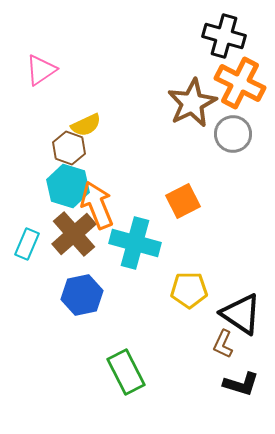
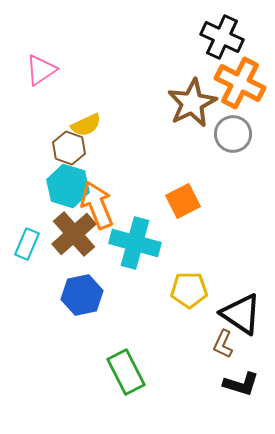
black cross: moved 2 px left, 1 px down; rotated 9 degrees clockwise
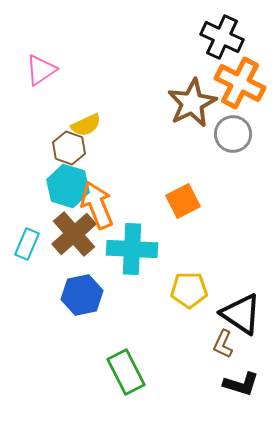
cyan cross: moved 3 px left, 6 px down; rotated 12 degrees counterclockwise
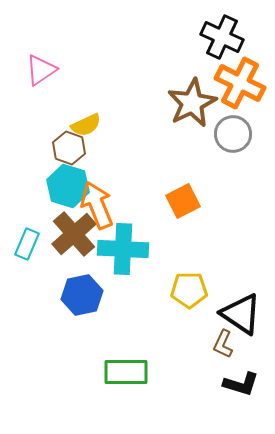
cyan cross: moved 9 px left
green rectangle: rotated 63 degrees counterclockwise
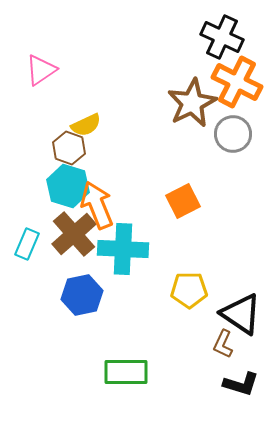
orange cross: moved 3 px left, 1 px up
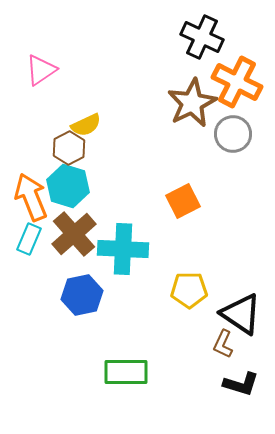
black cross: moved 20 px left
brown hexagon: rotated 12 degrees clockwise
orange arrow: moved 66 px left, 8 px up
cyan rectangle: moved 2 px right, 5 px up
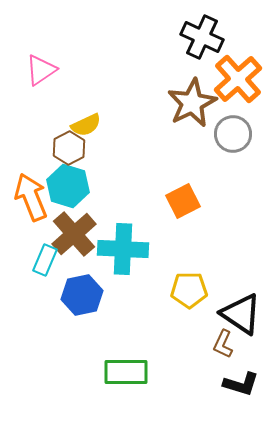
orange cross: moved 1 px right, 3 px up; rotated 21 degrees clockwise
cyan rectangle: moved 16 px right, 21 px down
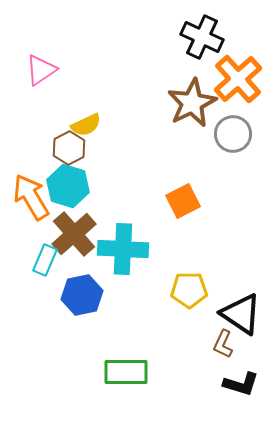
orange arrow: rotated 9 degrees counterclockwise
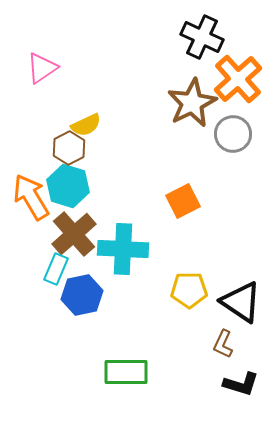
pink triangle: moved 1 px right, 2 px up
cyan rectangle: moved 11 px right, 9 px down
black triangle: moved 12 px up
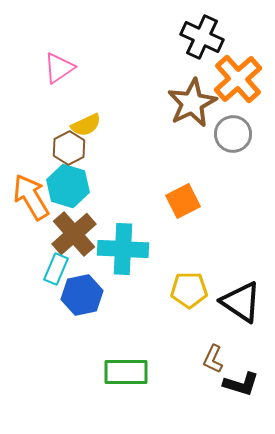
pink triangle: moved 17 px right
brown L-shape: moved 10 px left, 15 px down
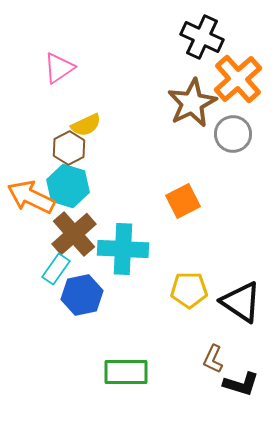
orange arrow: rotated 33 degrees counterclockwise
cyan rectangle: rotated 12 degrees clockwise
